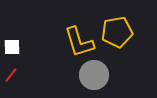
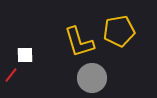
yellow pentagon: moved 2 px right, 1 px up
white square: moved 13 px right, 8 px down
gray circle: moved 2 px left, 3 px down
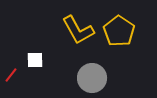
yellow pentagon: rotated 28 degrees counterclockwise
yellow L-shape: moved 1 px left, 12 px up; rotated 12 degrees counterclockwise
white square: moved 10 px right, 5 px down
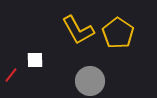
yellow pentagon: moved 1 px left, 2 px down
gray circle: moved 2 px left, 3 px down
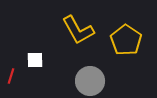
yellow pentagon: moved 8 px right, 7 px down
red line: moved 1 px down; rotated 21 degrees counterclockwise
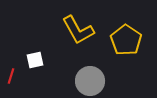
white square: rotated 12 degrees counterclockwise
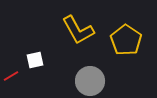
red line: rotated 42 degrees clockwise
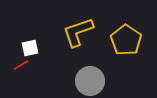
yellow L-shape: moved 2 px down; rotated 100 degrees clockwise
white square: moved 5 px left, 12 px up
red line: moved 10 px right, 11 px up
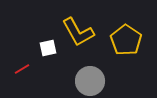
yellow L-shape: rotated 100 degrees counterclockwise
white square: moved 18 px right
red line: moved 1 px right, 4 px down
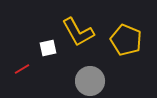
yellow pentagon: rotated 12 degrees counterclockwise
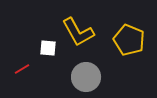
yellow pentagon: moved 3 px right
white square: rotated 18 degrees clockwise
gray circle: moved 4 px left, 4 px up
